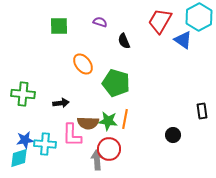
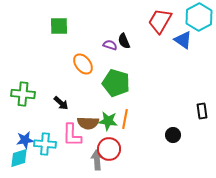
purple semicircle: moved 10 px right, 23 px down
black arrow: rotated 49 degrees clockwise
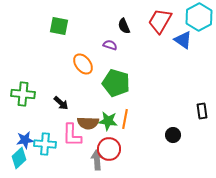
green square: rotated 12 degrees clockwise
black semicircle: moved 15 px up
cyan diamond: rotated 25 degrees counterclockwise
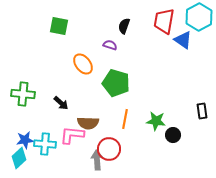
red trapezoid: moved 4 px right; rotated 20 degrees counterclockwise
black semicircle: rotated 42 degrees clockwise
green star: moved 48 px right
pink L-shape: rotated 95 degrees clockwise
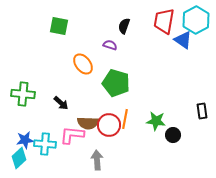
cyan hexagon: moved 3 px left, 3 px down
red circle: moved 24 px up
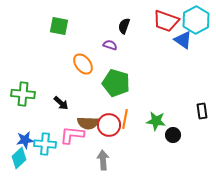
red trapezoid: moved 2 px right; rotated 80 degrees counterclockwise
gray arrow: moved 6 px right
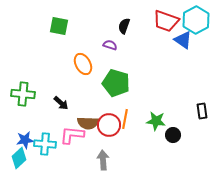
orange ellipse: rotated 10 degrees clockwise
